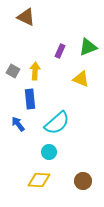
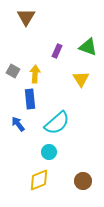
brown triangle: rotated 36 degrees clockwise
green triangle: rotated 42 degrees clockwise
purple rectangle: moved 3 px left
yellow arrow: moved 3 px down
yellow triangle: rotated 36 degrees clockwise
yellow diamond: rotated 25 degrees counterclockwise
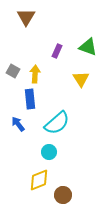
brown circle: moved 20 px left, 14 px down
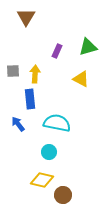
green triangle: rotated 36 degrees counterclockwise
gray square: rotated 32 degrees counterclockwise
yellow triangle: rotated 30 degrees counterclockwise
cyan semicircle: rotated 128 degrees counterclockwise
yellow diamond: moved 3 px right; rotated 35 degrees clockwise
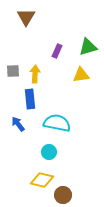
yellow triangle: moved 4 px up; rotated 36 degrees counterclockwise
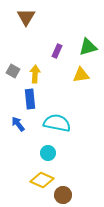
gray square: rotated 32 degrees clockwise
cyan circle: moved 1 px left, 1 px down
yellow diamond: rotated 10 degrees clockwise
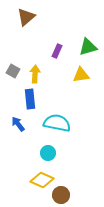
brown triangle: rotated 18 degrees clockwise
brown circle: moved 2 px left
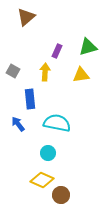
yellow arrow: moved 10 px right, 2 px up
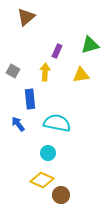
green triangle: moved 2 px right, 2 px up
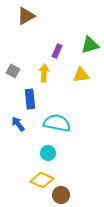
brown triangle: moved 1 px up; rotated 12 degrees clockwise
yellow arrow: moved 1 px left, 1 px down
